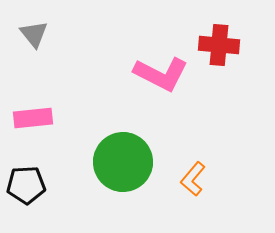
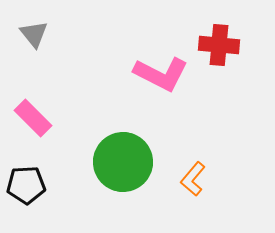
pink rectangle: rotated 51 degrees clockwise
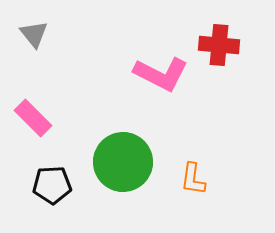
orange L-shape: rotated 32 degrees counterclockwise
black pentagon: moved 26 px right
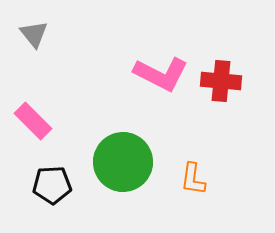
red cross: moved 2 px right, 36 px down
pink rectangle: moved 3 px down
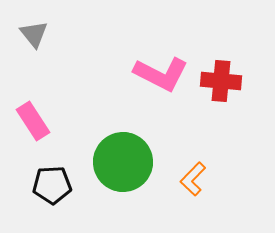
pink rectangle: rotated 12 degrees clockwise
orange L-shape: rotated 36 degrees clockwise
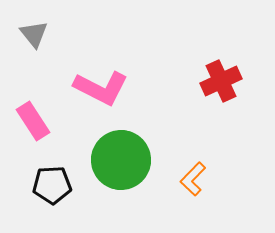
pink L-shape: moved 60 px left, 14 px down
red cross: rotated 30 degrees counterclockwise
green circle: moved 2 px left, 2 px up
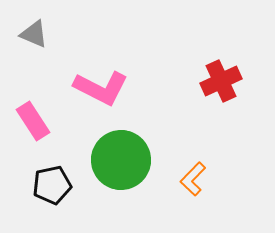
gray triangle: rotated 28 degrees counterclockwise
black pentagon: rotated 9 degrees counterclockwise
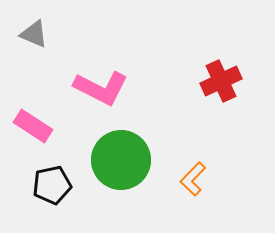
pink rectangle: moved 5 px down; rotated 24 degrees counterclockwise
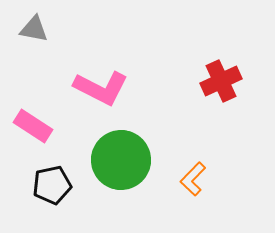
gray triangle: moved 5 px up; rotated 12 degrees counterclockwise
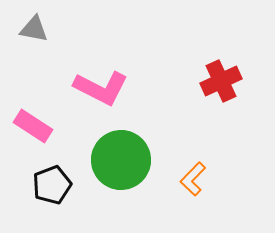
black pentagon: rotated 9 degrees counterclockwise
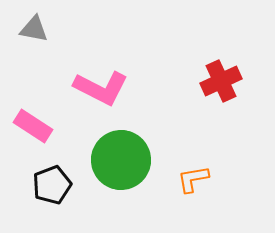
orange L-shape: rotated 36 degrees clockwise
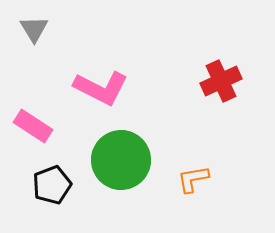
gray triangle: rotated 48 degrees clockwise
